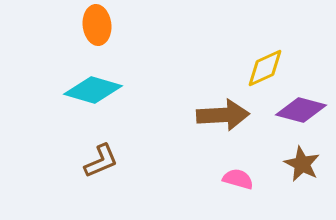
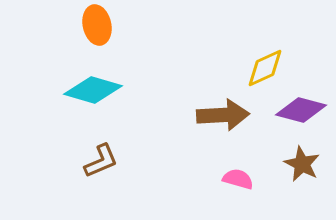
orange ellipse: rotated 6 degrees counterclockwise
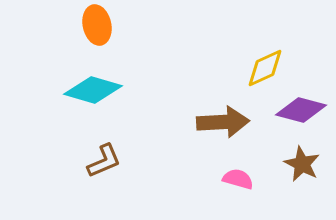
brown arrow: moved 7 px down
brown L-shape: moved 3 px right
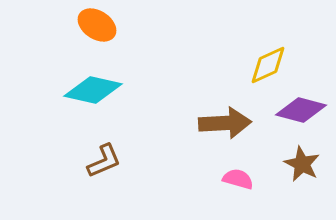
orange ellipse: rotated 45 degrees counterclockwise
yellow diamond: moved 3 px right, 3 px up
cyan diamond: rotated 4 degrees counterclockwise
brown arrow: moved 2 px right, 1 px down
